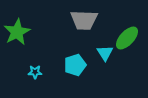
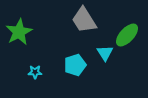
gray trapezoid: rotated 56 degrees clockwise
green star: moved 2 px right
green ellipse: moved 3 px up
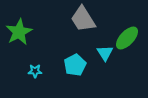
gray trapezoid: moved 1 px left, 1 px up
green ellipse: moved 3 px down
cyan pentagon: rotated 10 degrees counterclockwise
cyan star: moved 1 px up
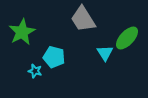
green star: moved 3 px right
cyan pentagon: moved 21 px left, 8 px up; rotated 30 degrees counterclockwise
cyan star: rotated 16 degrees clockwise
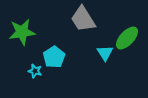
green star: rotated 20 degrees clockwise
cyan pentagon: rotated 25 degrees clockwise
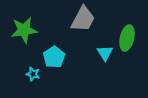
gray trapezoid: rotated 120 degrees counterclockwise
green star: moved 2 px right, 2 px up
green ellipse: rotated 30 degrees counterclockwise
cyan star: moved 2 px left, 3 px down
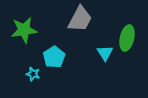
gray trapezoid: moved 3 px left
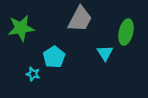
green star: moved 3 px left, 2 px up
green ellipse: moved 1 px left, 6 px up
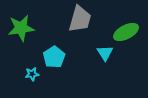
gray trapezoid: rotated 12 degrees counterclockwise
green ellipse: rotated 50 degrees clockwise
cyan star: moved 1 px left; rotated 24 degrees counterclockwise
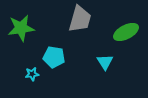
cyan triangle: moved 9 px down
cyan pentagon: rotated 30 degrees counterclockwise
